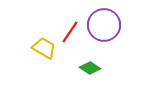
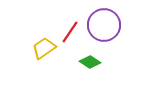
yellow trapezoid: rotated 65 degrees counterclockwise
green diamond: moved 6 px up
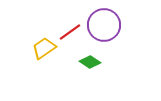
red line: rotated 20 degrees clockwise
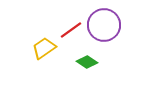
red line: moved 1 px right, 2 px up
green diamond: moved 3 px left
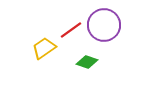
green diamond: rotated 15 degrees counterclockwise
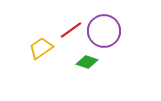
purple circle: moved 6 px down
yellow trapezoid: moved 3 px left
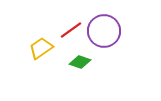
green diamond: moved 7 px left
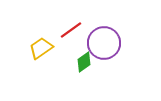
purple circle: moved 12 px down
green diamond: moved 4 px right; rotated 55 degrees counterclockwise
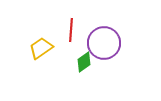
red line: rotated 50 degrees counterclockwise
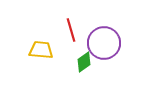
red line: rotated 20 degrees counterclockwise
yellow trapezoid: moved 2 px down; rotated 40 degrees clockwise
